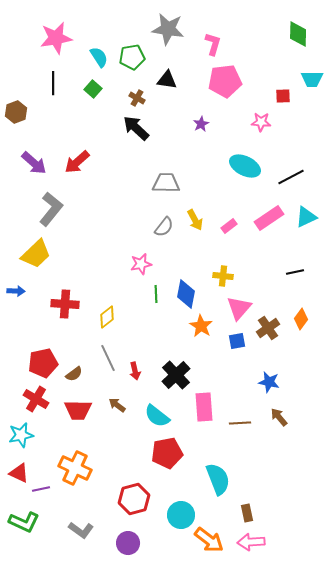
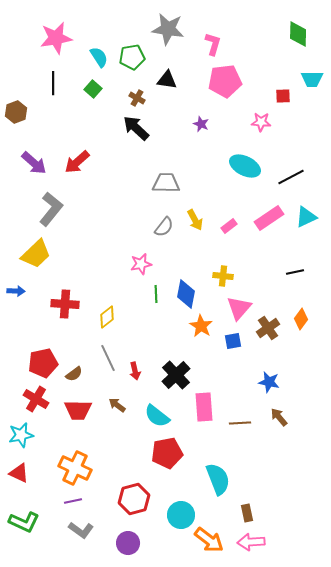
purple star at (201, 124): rotated 21 degrees counterclockwise
blue square at (237, 341): moved 4 px left
purple line at (41, 489): moved 32 px right, 12 px down
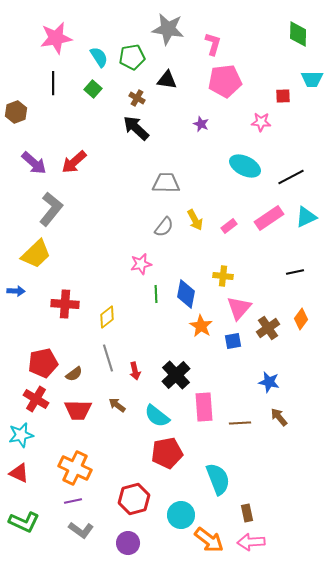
red arrow at (77, 162): moved 3 px left
gray line at (108, 358): rotated 8 degrees clockwise
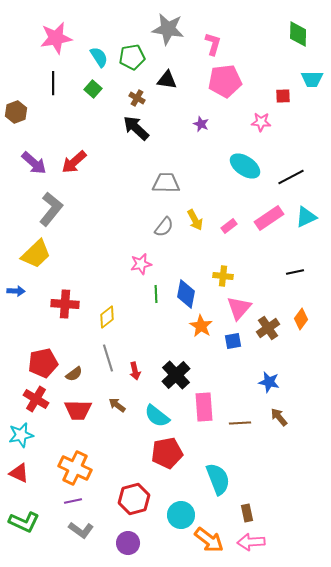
cyan ellipse at (245, 166): rotated 8 degrees clockwise
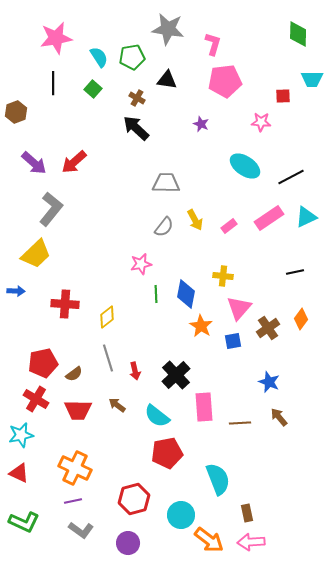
blue star at (269, 382): rotated 10 degrees clockwise
